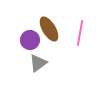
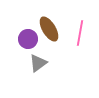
purple circle: moved 2 px left, 1 px up
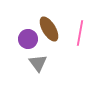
gray triangle: rotated 30 degrees counterclockwise
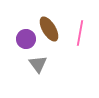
purple circle: moved 2 px left
gray triangle: moved 1 px down
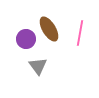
gray triangle: moved 2 px down
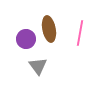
brown ellipse: rotated 20 degrees clockwise
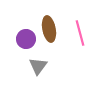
pink line: rotated 25 degrees counterclockwise
gray triangle: rotated 12 degrees clockwise
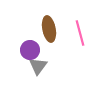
purple circle: moved 4 px right, 11 px down
